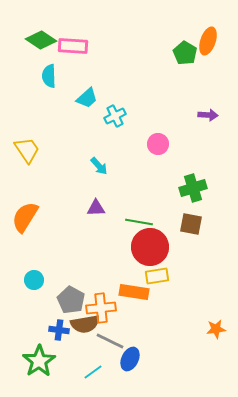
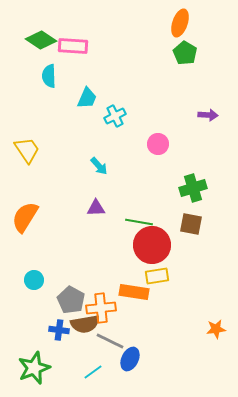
orange ellipse: moved 28 px left, 18 px up
cyan trapezoid: rotated 25 degrees counterclockwise
red circle: moved 2 px right, 2 px up
green star: moved 5 px left, 7 px down; rotated 12 degrees clockwise
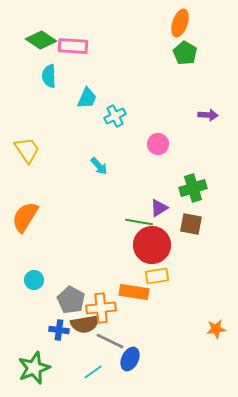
purple triangle: moved 63 px right; rotated 30 degrees counterclockwise
